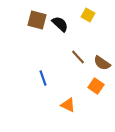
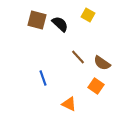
orange triangle: moved 1 px right, 1 px up
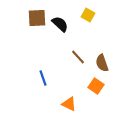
brown square: moved 2 px up; rotated 18 degrees counterclockwise
brown semicircle: rotated 36 degrees clockwise
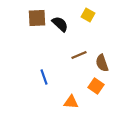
brown line: moved 1 px right, 2 px up; rotated 70 degrees counterclockwise
blue line: moved 1 px right, 1 px up
orange triangle: moved 2 px right, 2 px up; rotated 21 degrees counterclockwise
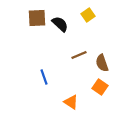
yellow square: rotated 24 degrees clockwise
orange square: moved 4 px right, 1 px down
orange triangle: rotated 28 degrees clockwise
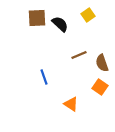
orange triangle: moved 2 px down
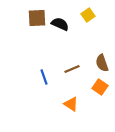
black semicircle: rotated 18 degrees counterclockwise
brown line: moved 7 px left, 14 px down
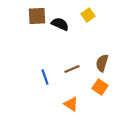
brown square: moved 2 px up
brown semicircle: rotated 36 degrees clockwise
blue line: moved 1 px right
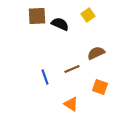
brown semicircle: moved 6 px left, 10 px up; rotated 48 degrees clockwise
orange square: rotated 14 degrees counterclockwise
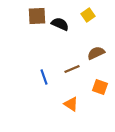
blue line: moved 1 px left
